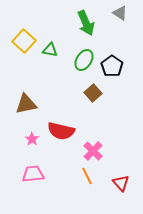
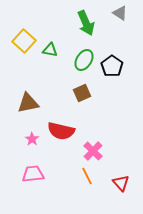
brown square: moved 11 px left; rotated 18 degrees clockwise
brown triangle: moved 2 px right, 1 px up
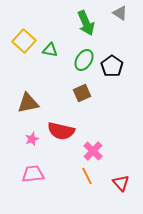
pink star: rotated 16 degrees clockwise
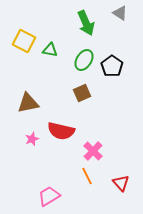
yellow square: rotated 15 degrees counterclockwise
pink trapezoid: moved 16 px right, 22 px down; rotated 25 degrees counterclockwise
